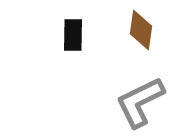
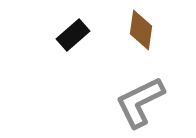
black rectangle: rotated 48 degrees clockwise
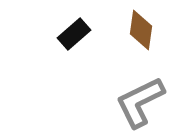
black rectangle: moved 1 px right, 1 px up
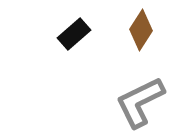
brown diamond: rotated 24 degrees clockwise
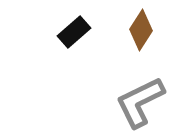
black rectangle: moved 2 px up
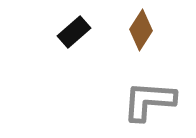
gray L-shape: moved 9 px right, 1 px up; rotated 30 degrees clockwise
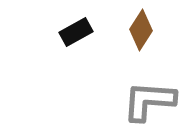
black rectangle: moved 2 px right; rotated 12 degrees clockwise
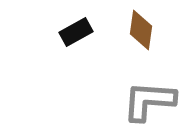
brown diamond: rotated 24 degrees counterclockwise
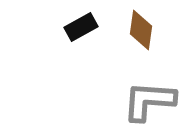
black rectangle: moved 5 px right, 5 px up
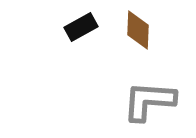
brown diamond: moved 3 px left; rotated 6 degrees counterclockwise
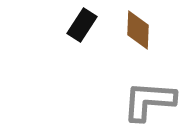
black rectangle: moved 1 px right, 2 px up; rotated 28 degrees counterclockwise
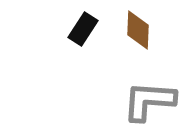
black rectangle: moved 1 px right, 4 px down
